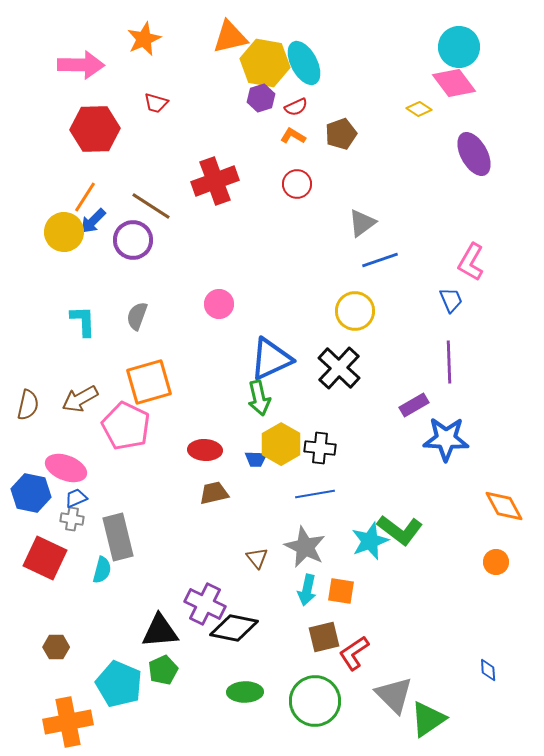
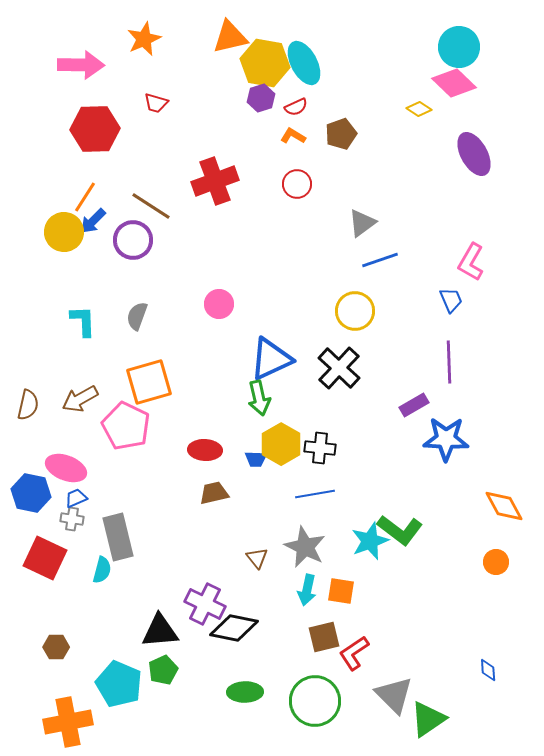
pink diamond at (454, 83): rotated 9 degrees counterclockwise
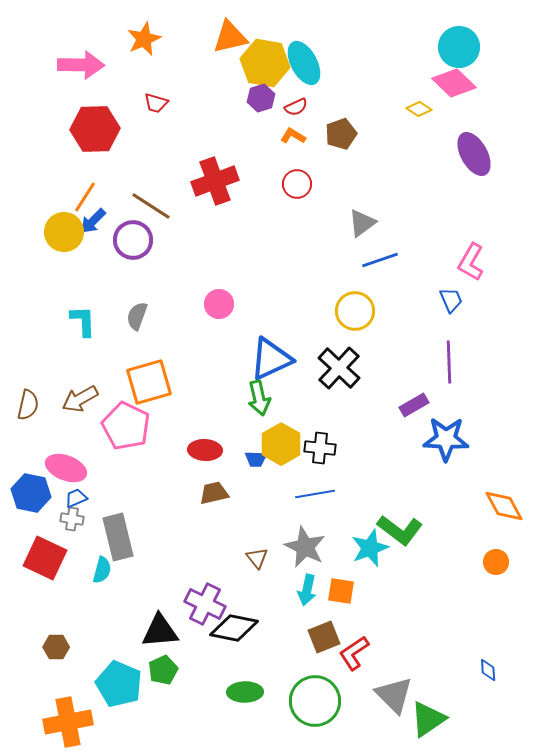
cyan star at (370, 541): moved 7 px down
brown square at (324, 637): rotated 8 degrees counterclockwise
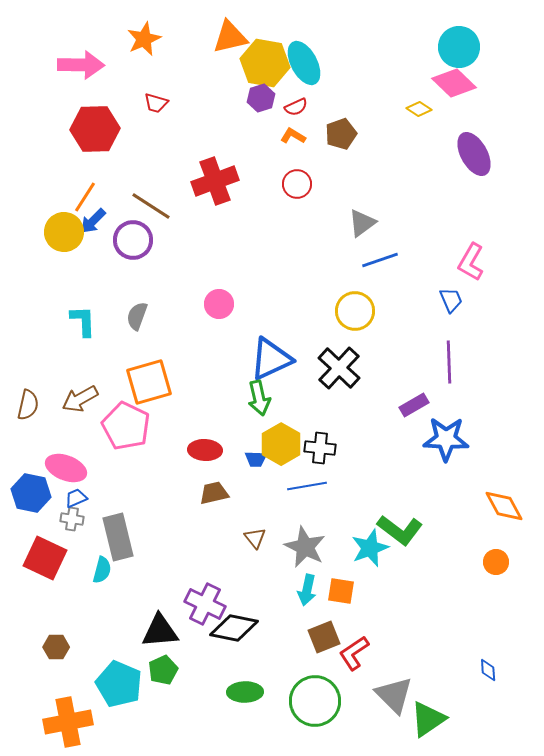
blue line at (315, 494): moved 8 px left, 8 px up
brown triangle at (257, 558): moved 2 px left, 20 px up
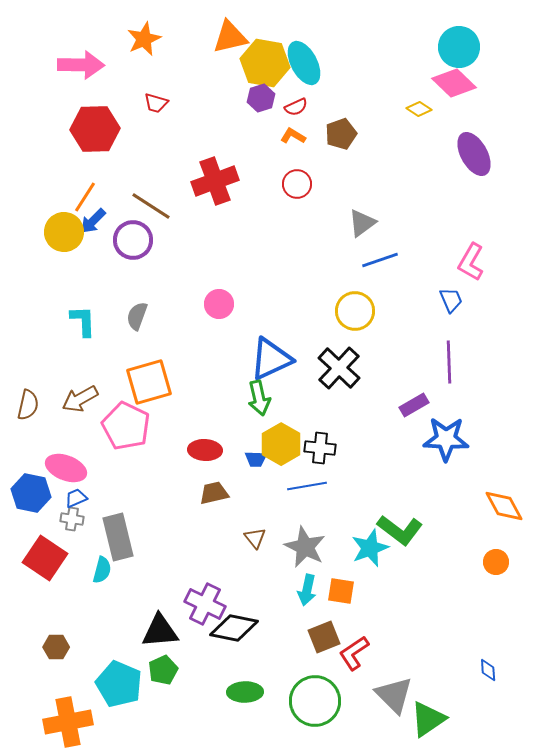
red square at (45, 558): rotated 9 degrees clockwise
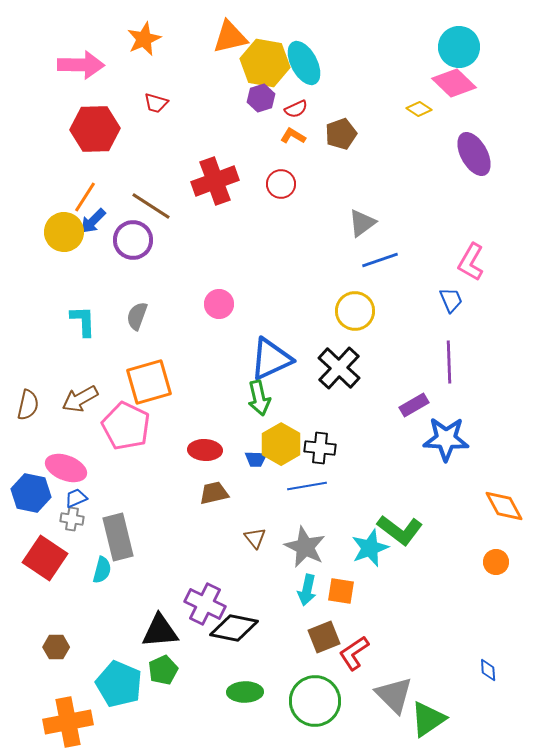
red semicircle at (296, 107): moved 2 px down
red circle at (297, 184): moved 16 px left
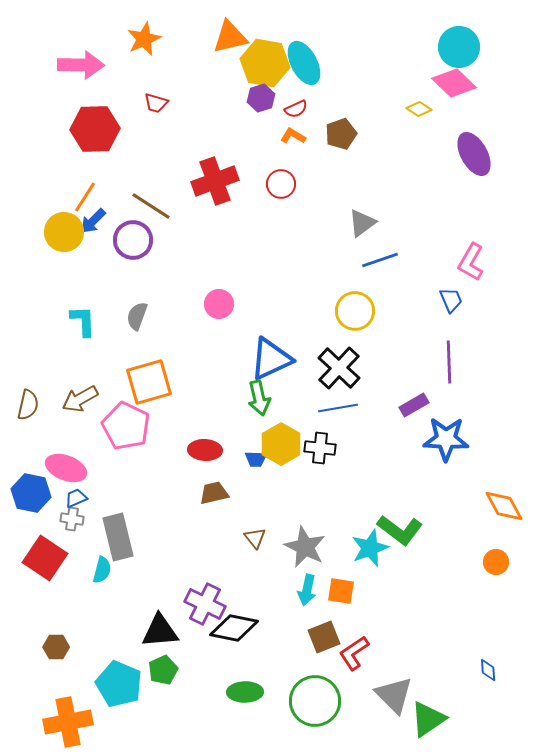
blue line at (307, 486): moved 31 px right, 78 px up
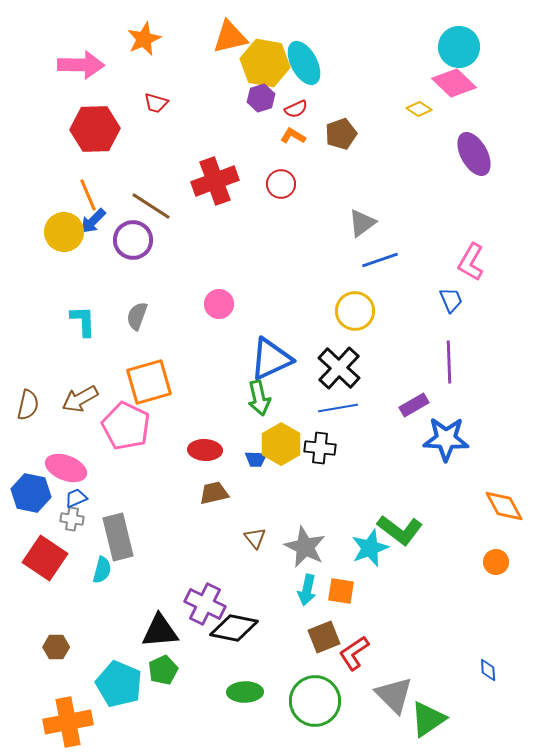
orange line at (85, 197): moved 3 px right, 2 px up; rotated 56 degrees counterclockwise
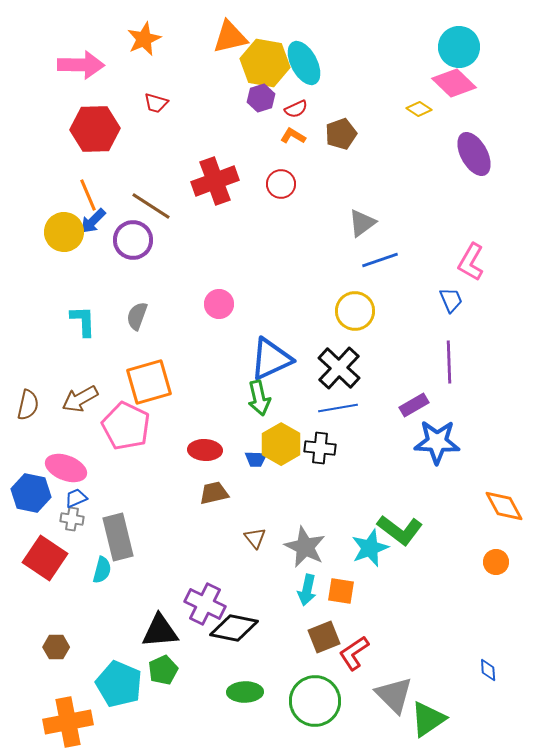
blue star at (446, 439): moved 9 px left, 3 px down
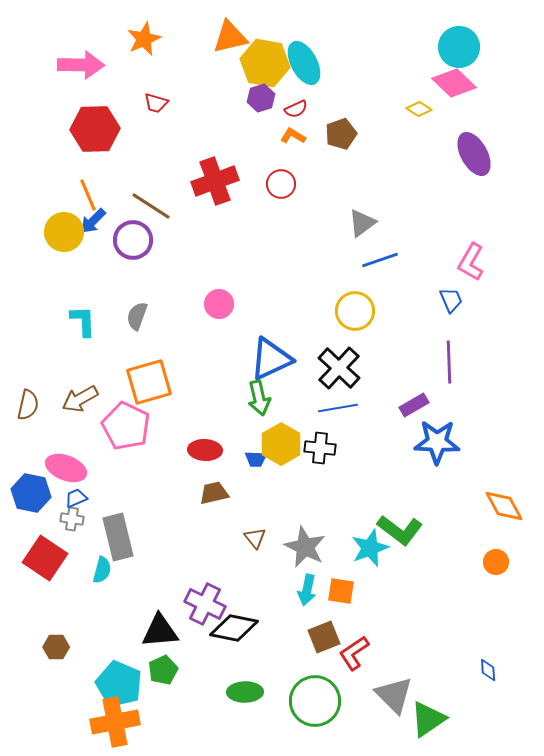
orange cross at (68, 722): moved 47 px right
